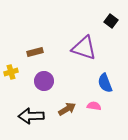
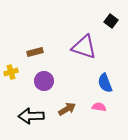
purple triangle: moved 1 px up
pink semicircle: moved 5 px right, 1 px down
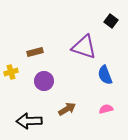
blue semicircle: moved 8 px up
pink semicircle: moved 7 px right, 2 px down; rotated 24 degrees counterclockwise
black arrow: moved 2 px left, 5 px down
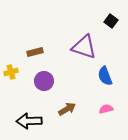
blue semicircle: moved 1 px down
